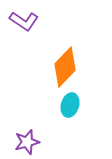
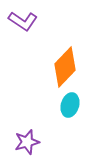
purple L-shape: moved 1 px left
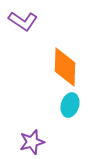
orange diamond: rotated 42 degrees counterclockwise
purple star: moved 5 px right
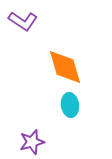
orange diamond: rotated 18 degrees counterclockwise
cyan ellipse: rotated 25 degrees counterclockwise
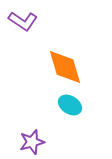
cyan ellipse: rotated 50 degrees counterclockwise
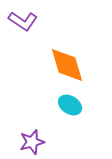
orange diamond: moved 2 px right, 2 px up
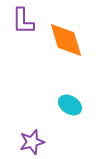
purple L-shape: rotated 56 degrees clockwise
orange diamond: moved 1 px left, 25 px up
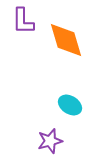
purple star: moved 18 px right, 1 px up
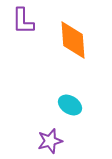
orange diamond: moved 7 px right; rotated 12 degrees clockwise
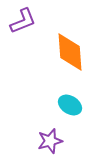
purple L-shape: rotated 112 degrees counterclockwise
orange diamond: moved 3 px left, 12 px down
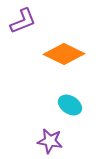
orange diamond: moved 6 px left, 2 px down; rotated 60 degrees counterclockwise
purple star: rotated 25 degrees clockwise
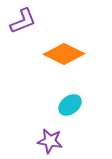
cyan ellipse: rotated 70 degrees counterclockwise
